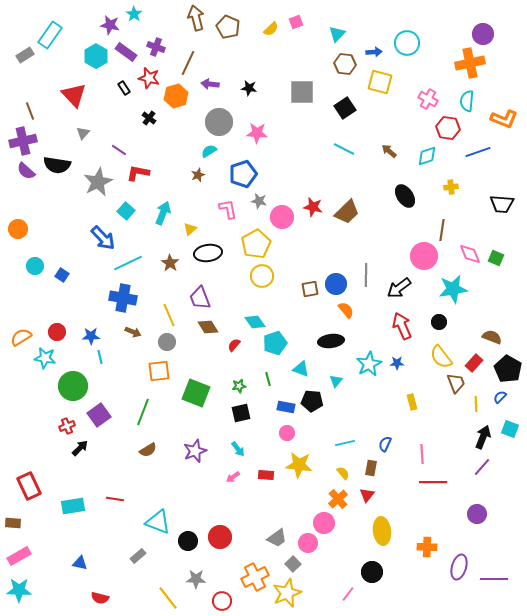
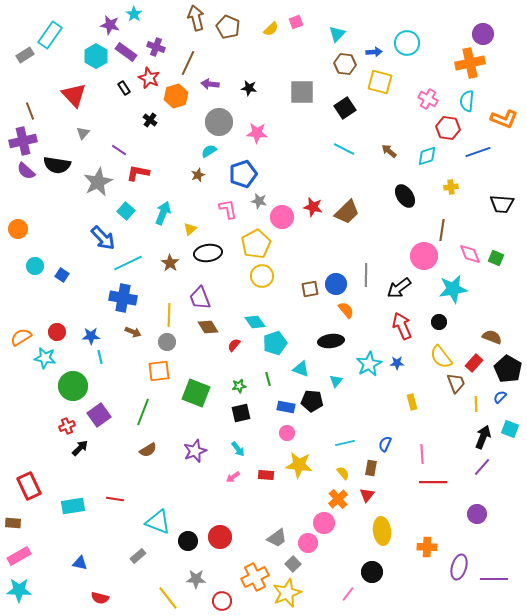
red star at (149, 78): rotated 10 degrees clockwise
black cross at (149, 118): moved 1 px right, 2 px down
yellow line at (169, 315): rotated 25 degrees clockwise
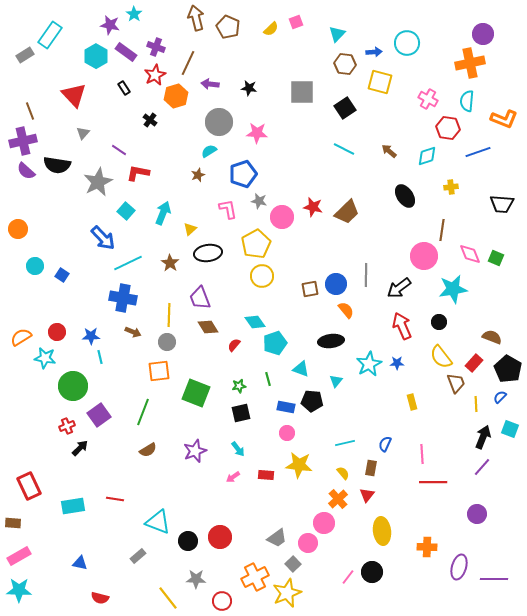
red star at (149, 78): moved 6 px right, 3 px up; rotated 20 degrees clockwise
pink line at (348, 594): moved 17 px up
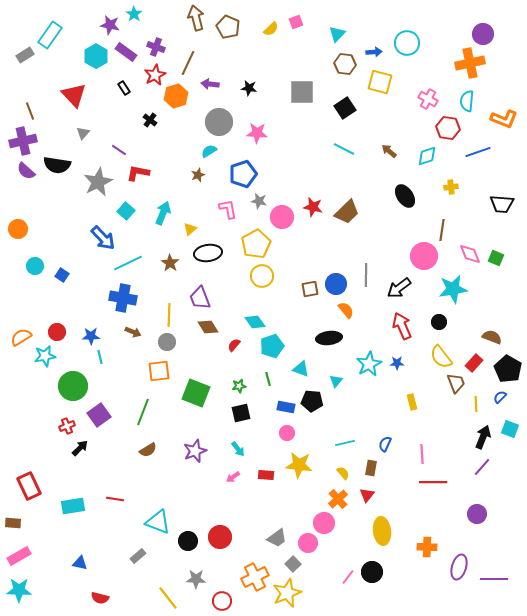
black ellipse at (331, 341): moved 2 px left, 3 px up
cyan pentagon at (275, 343): moved 3 px left, 3 px down
cyan star at (45, 358): moved 2 px up; rotated 20 degrees counterclockwise
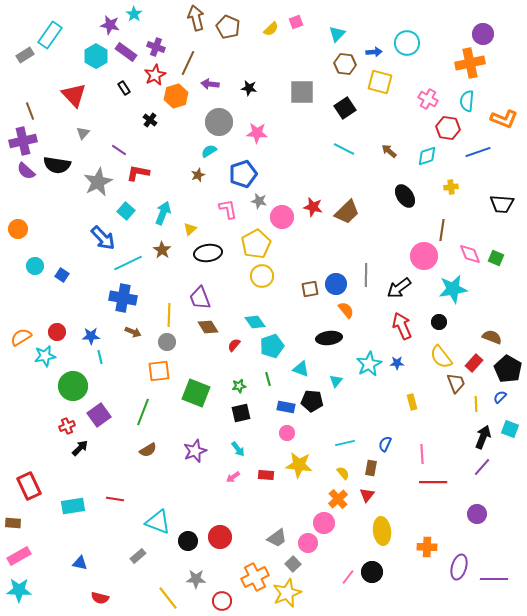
brown star at (170, 263): moved 8 px left, 13 px up
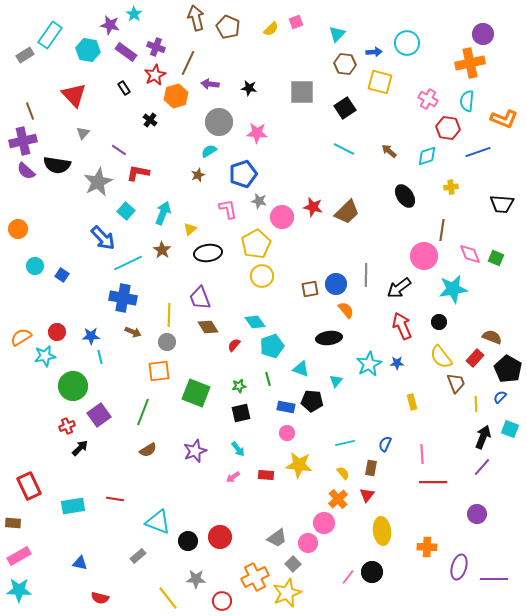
cyan hexagon at (96, 56): moved 8 px left, 6 px up; rotated 20 degrees counterclockwise
red rectangle at (474, 363): moved 1 px right, 5 px up
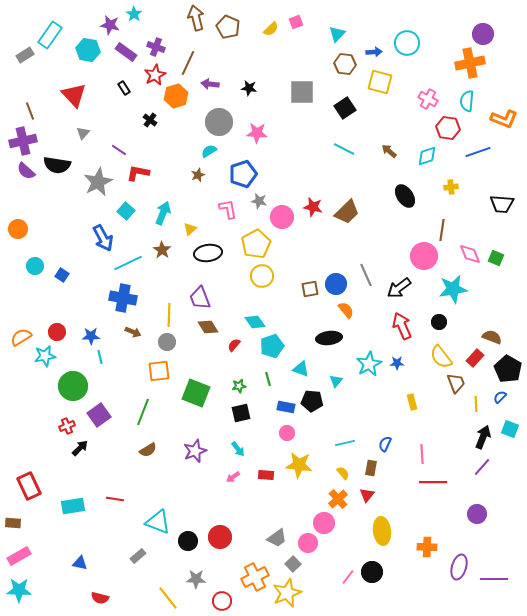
blue arrow at (103, 238): rotated 16 degrees clockwise
gray line at (366, 275): rotated 25 degrees counterclockwise
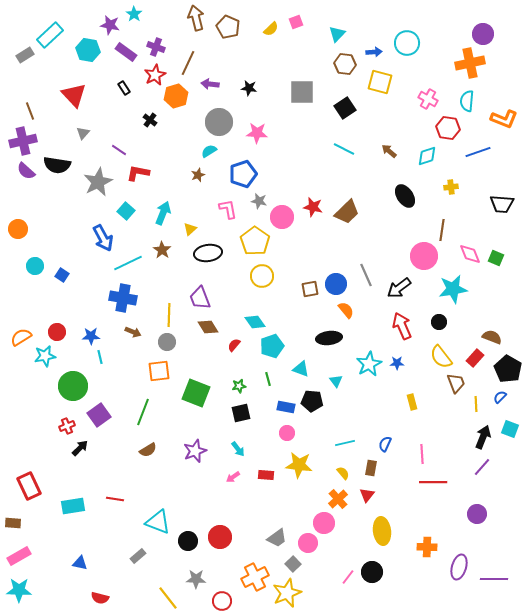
cyan rectangle at (50, 35): rotated 12 degrees clockwise
yellow pentagon at (256, 244): moved 1 px left, 3 px up; rotated 8 degrees counterclockwise
cyan triangle at (336, 381): rotated 16 degrees counterclockwise
